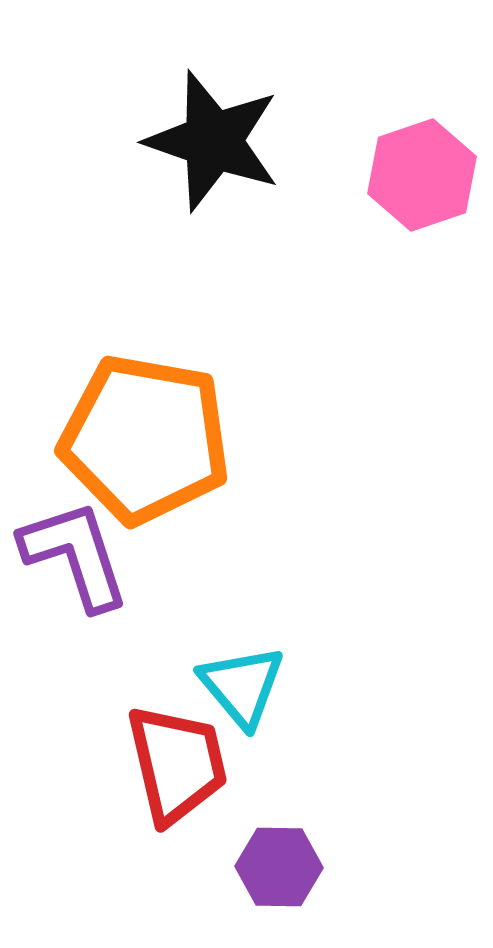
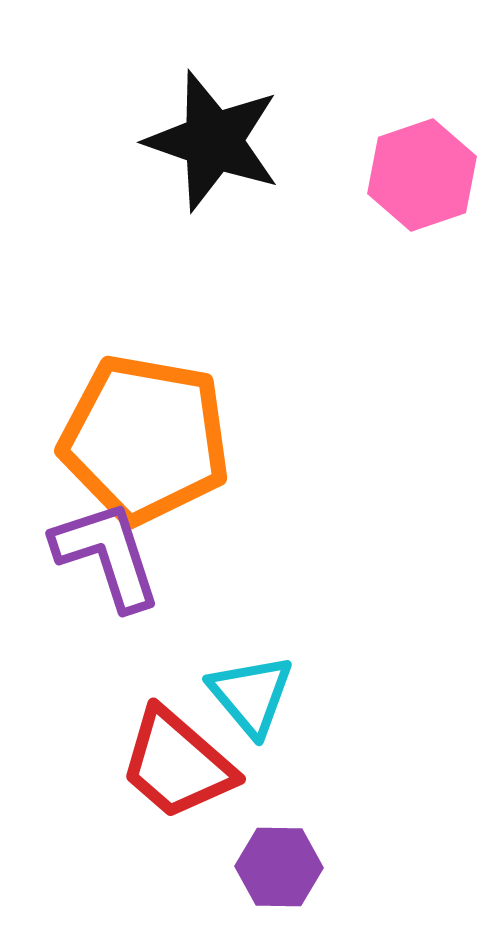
purple L-shape: moved 32 px right
cyan triangle: moved 9 px right, 9 px down
red trapezoid: rotated 144 degrees clockwise
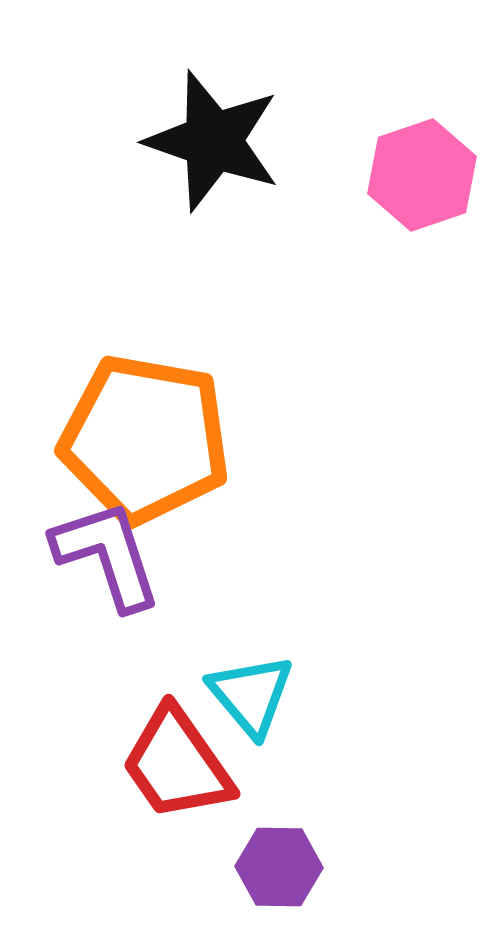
red trapezoid: rotated 14 degrees clockwise
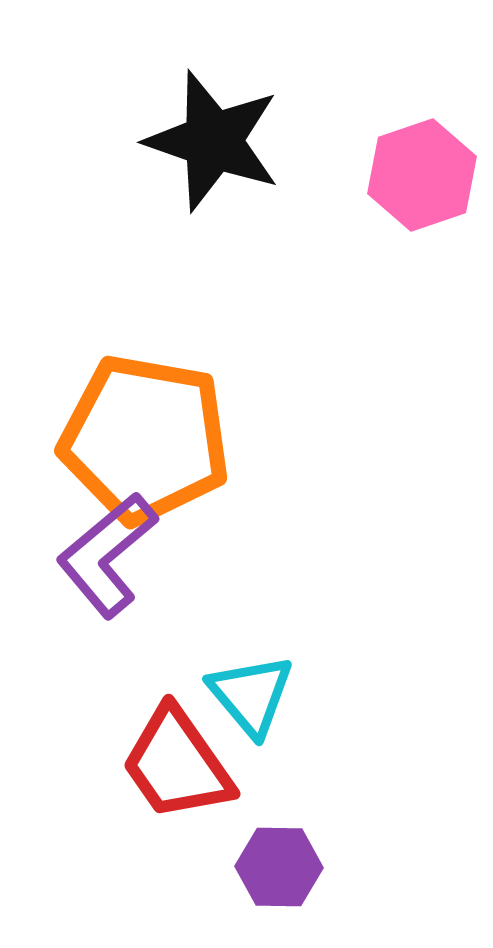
purple L-shape: rotated 112 degrees counterclockwise
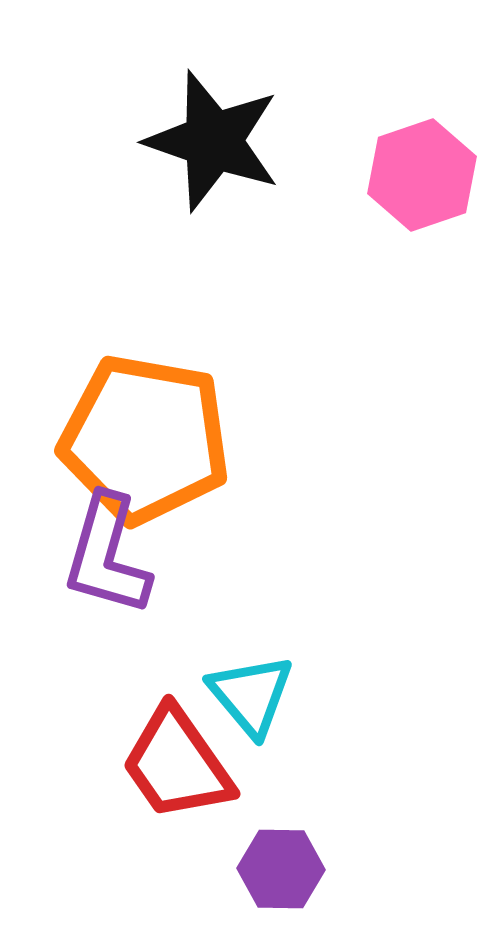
purple L-shape: rotated 34 degrees counterclockwise
purple hexagon: moved 2 px right, 2 px down
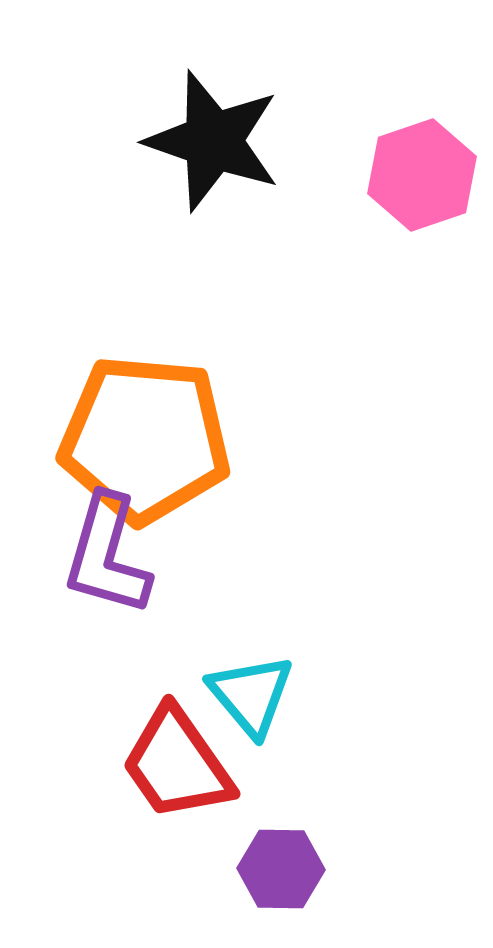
orange pentagon: rotated 5 degrees counterclockwise
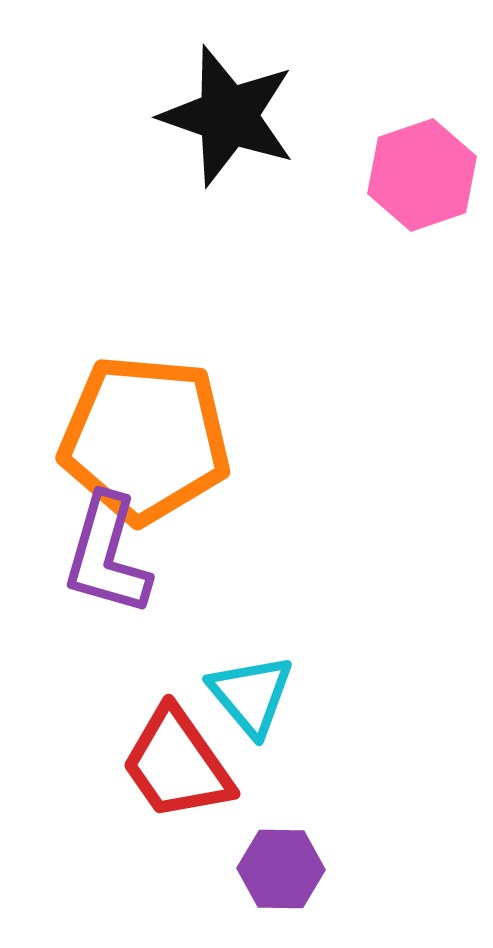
black star: moved 15 px right, 25 px up
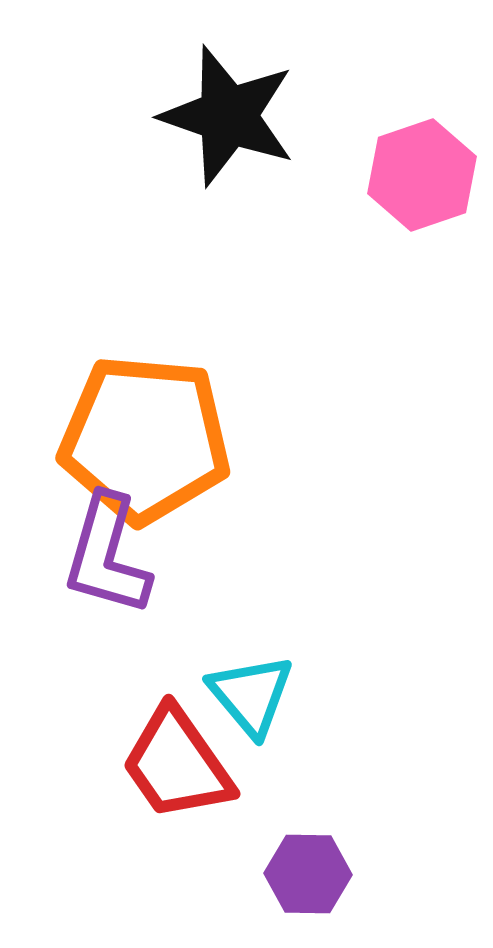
purple hexagon: moved 27 px right, 5 px down
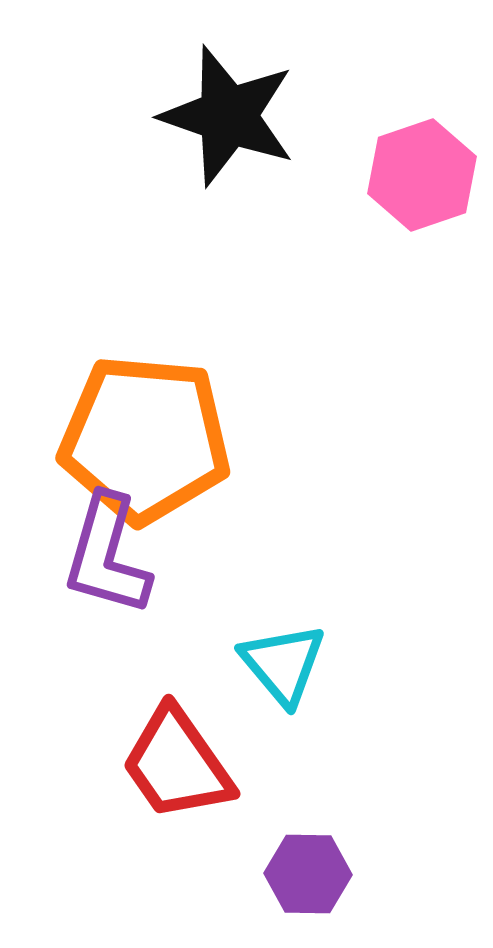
cyan triangle: moved 32 px right, 31 px up
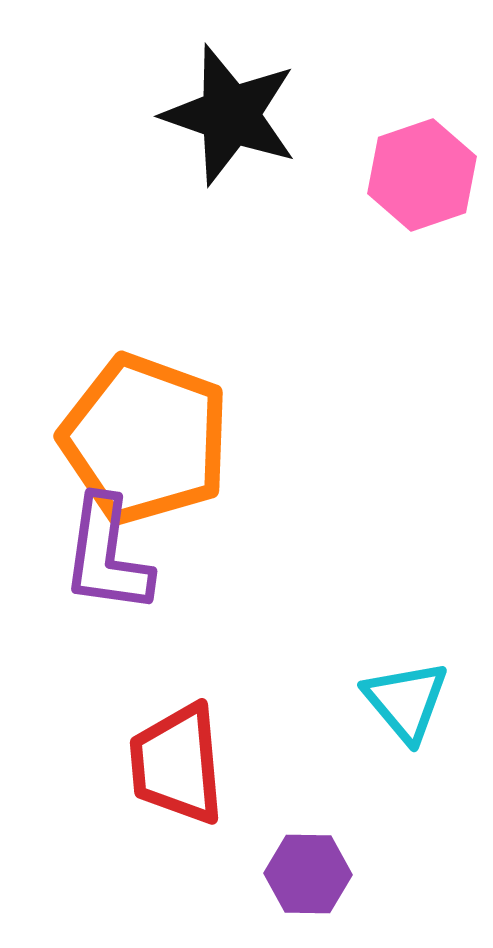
black star: moved 2 px right, 1 px up
orange pentagon: rotated 15 degrees clockwise
purple L-shape: rotated 8 degrees counterclockwise
cyan triangle: moved 123 px right, 37 px down
red trapezoid: rotated 30 degrees clockwise
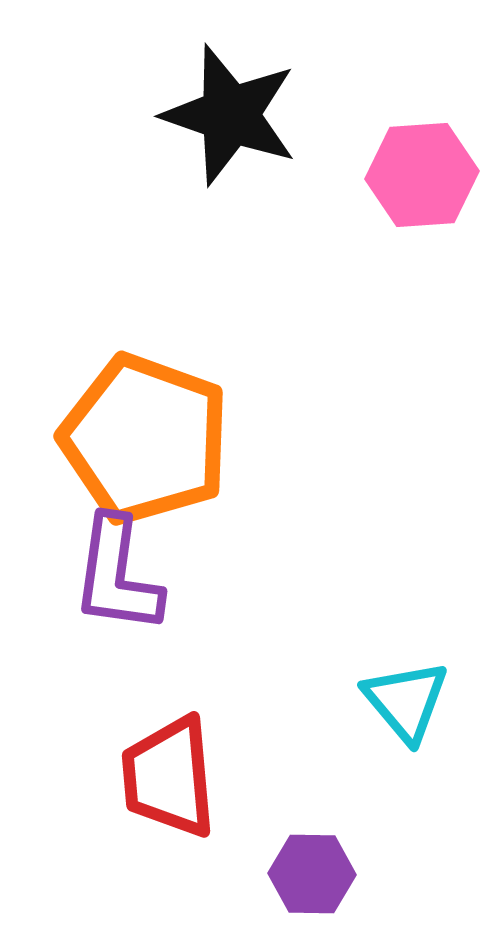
pink hexagon: rotated 15 degrees clockwise
purple L-shape: moved 10 px right, 20 px down
red trapezoid: moved 8 px left, 13 px down
purple hexagon: moved 4 px right
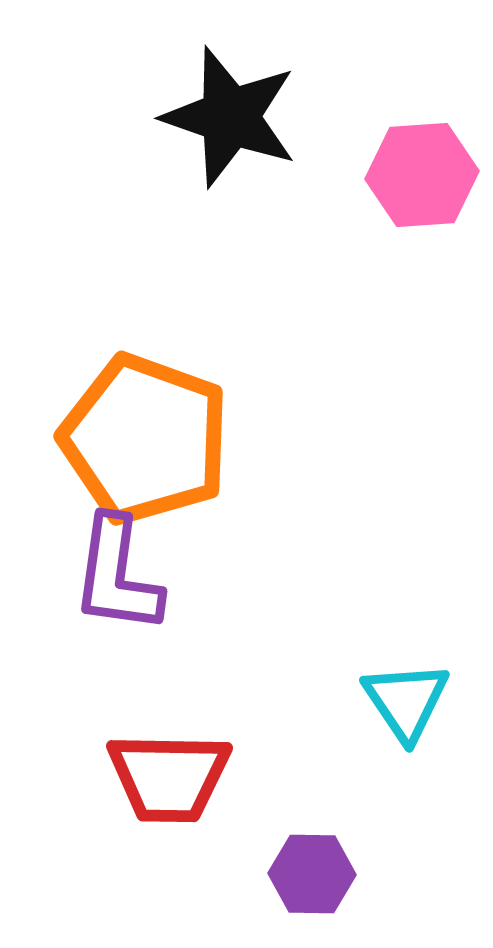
black star: moved 2 px down
cyan triangle: rotated 6 degrees clockwise
red trapezoid: rotated 84 degrees counterclockwise
